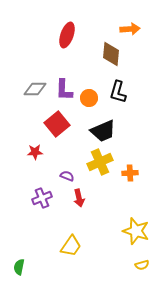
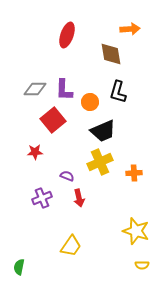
brown diamond: rotated 15 degrees counterclockwise
orange circle: moved 1 px right, 4 px down
red square: moved 4 px left, 4 px up
orange cross: moved 4 px right
yellow semicircle: rotated 16 degrees clockwise
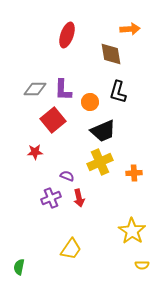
purple L-shape: moved 1 px left
purple cross: moved 9 px right
yellow star: moved 4 px left; rotated 16 degrees clockwise
yellow trapezoid: moved 3 px down
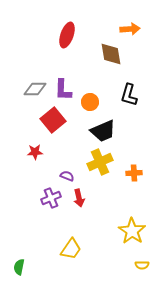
black L-shape: moved 11 px right, 3 px down
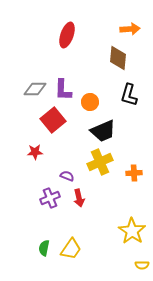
brown diamond: moved 7 px right, 4 px down; rotated 15 degrees clockwise
purple cross: moved 1 px left
green semicircle: moved 25 px right, 19 px up
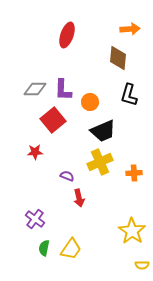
purple cross: moved 15 px left, 21 px down; rotated 30 degrees counterclockwise
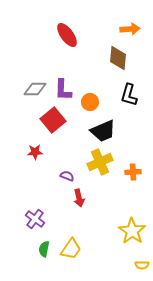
red ellipse: rotated 55 degrees counterclockwise
orange cross: moved 1 px left, 1 px up
green semicircle: moved 1 px down
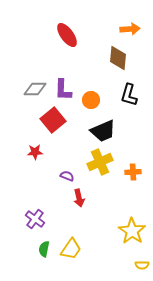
orange circle: moved 1 px right, 2 px up
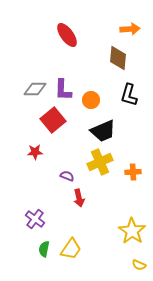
yellow semicircle: moved 3 px left; rotated 24 degrees clockwise
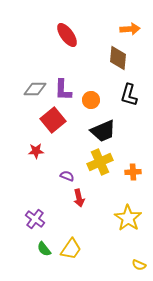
red star: moved 1 px right, 1 px up
yellow star: moved 4 px left, 13 px up
green semicircle: rotated 49 degrees counterclockwise
